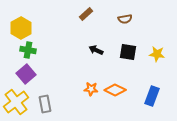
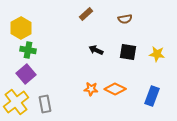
orange diamond: moved 1 px up
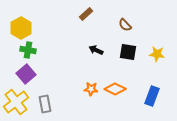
brown semicircle: moved 6 px down; rotated 56 degrees clockwise
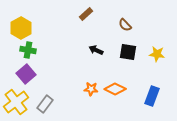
gray rectangle: rotated 48 degrees clockwise
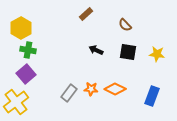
gray rectangle: moved 24 px right, 11 px up
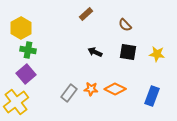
black arrow: moved 1 px left, 2 px down
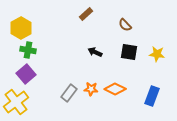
black square: moved 1 px right
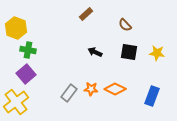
yellow hexagon: moved 5 px left; rotated 10 degrees counterclockwise
yellow star: moved 1 px up
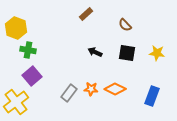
black square: moved 2 px left, 1 px down
purple square: moved 6 px right, 2 px down
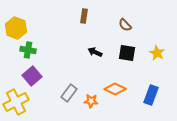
brown rectangle: moved 2 px left, 2 px down; rotated 40 degrees counterclockwise
yellow star: rotated 21 degrees clockwise
orange star: moved 12 px down
blue rectangle: moved 1 px left, 1 px up
yellow cross: rotated 10 degrees clockwise
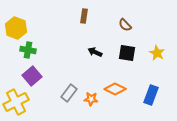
orange star: moved 2 px up
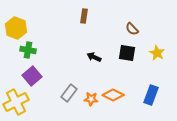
brown semicircle: moved 7 px right, 4 px down
black arrow: moved 1 px left, 5 px down
orange diamond: moved 2 px left, 6 px down
